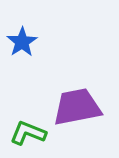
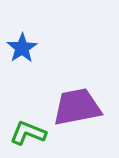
blue star: moved 6 px down
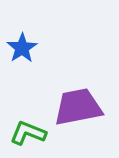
purple trapezoid: moved 1 px right
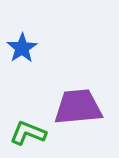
purple trapezoid: rotated 6 degrees clockwise
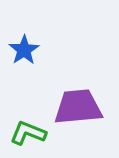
blue star: moved 2 px right, 2 px down
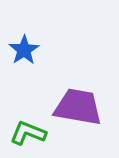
purple trapezoid: rotated 15 degrees clockwise
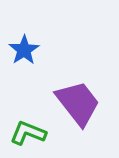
purple trapezoid: moved 4 px up; rotated 42 degrees clockwise
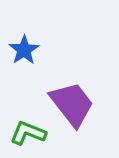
purple trapezoid: moved 6 px left, 1 px down
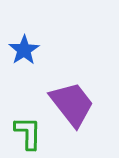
green L-shape: rotated 69 degrees clockwise
